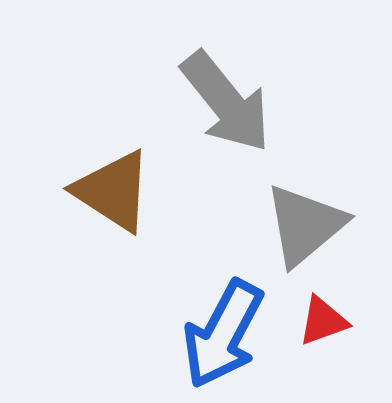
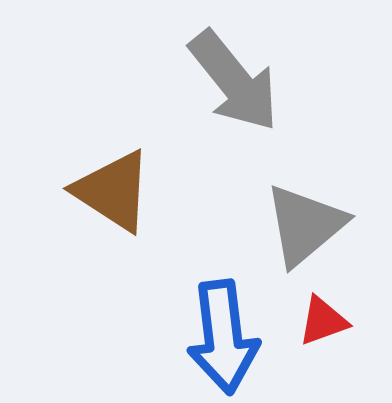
gray arrow: moved 8 px right, 21 px up
blue arrow: moved 3 px down; rotated 35 degrees counterclockwise
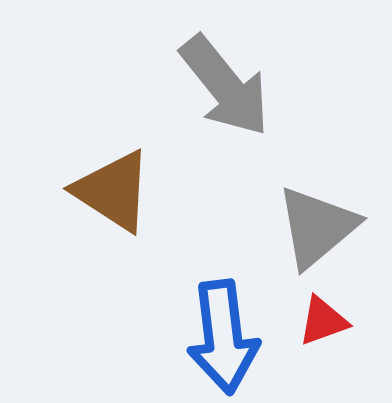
gray arrow: moved 9 px left, 5 px down
gray triangle: moved 12 px right, 2 px down
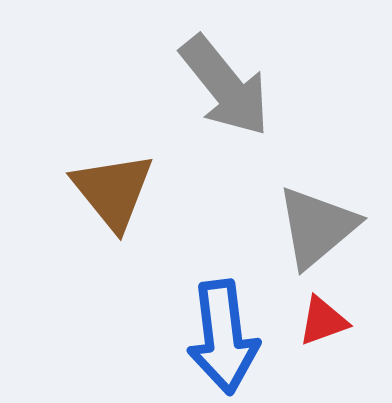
brown triangle: rotated 18 degrees clockwise
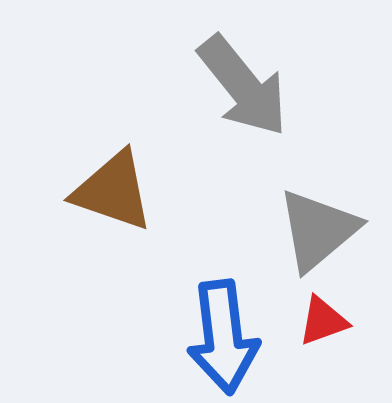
gray arrow: moved 18 px right
brown triangle: rotated 32 degrees counterclockwise
gray triangle: moved 1 px right, 3 px down
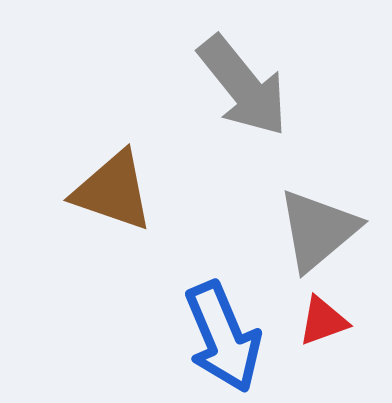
blue arrow: rotated 16 degrees counterclockwise
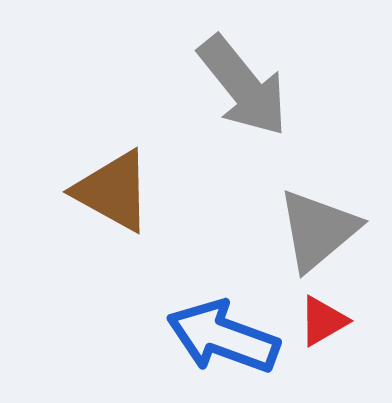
brown triangle: rotated 10 degrees clockwise
red triangle: rotated 10 degrees counterclockwise
blue arrow: rotated 133 degrees clockwise
